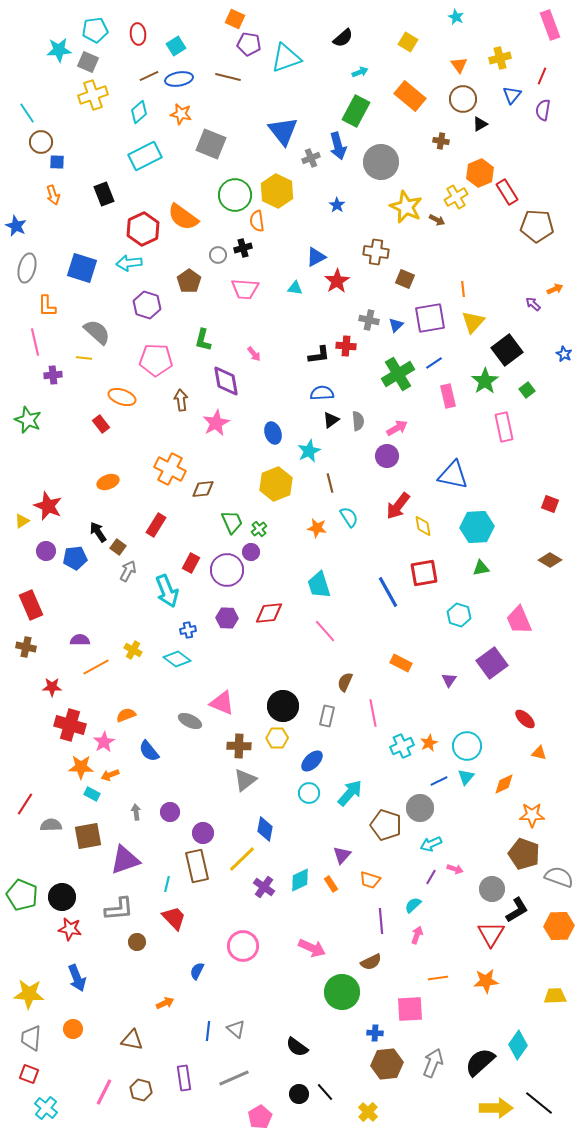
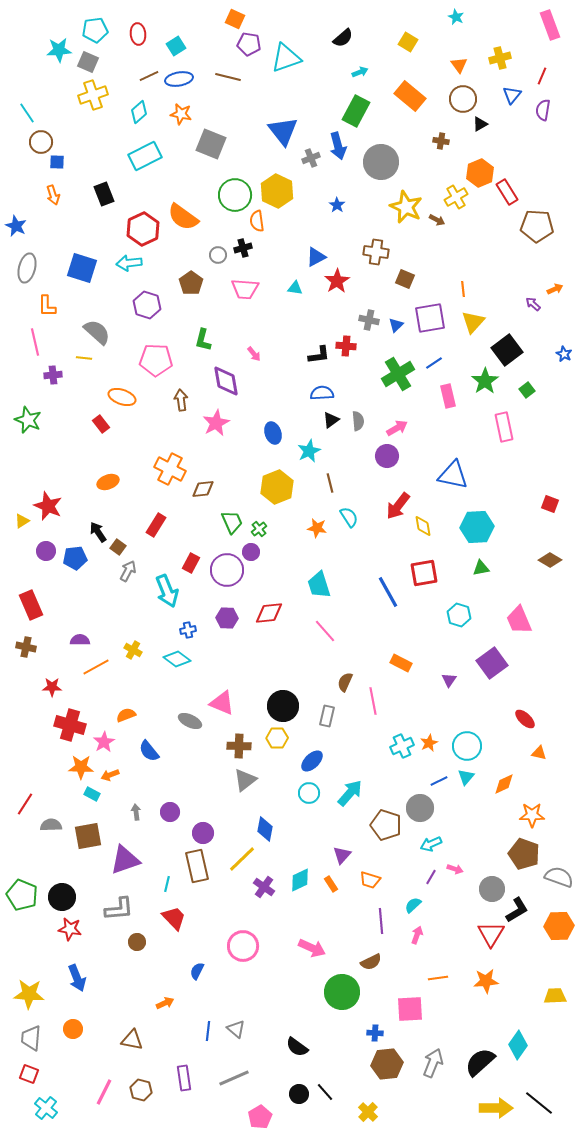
brown pentagon at (189, 281): moved 2 px right, 2 px down
yellow hexagon at (276, 484): moved 1 px right, 3 px down
pink line at (373, 713): moved 12 px up
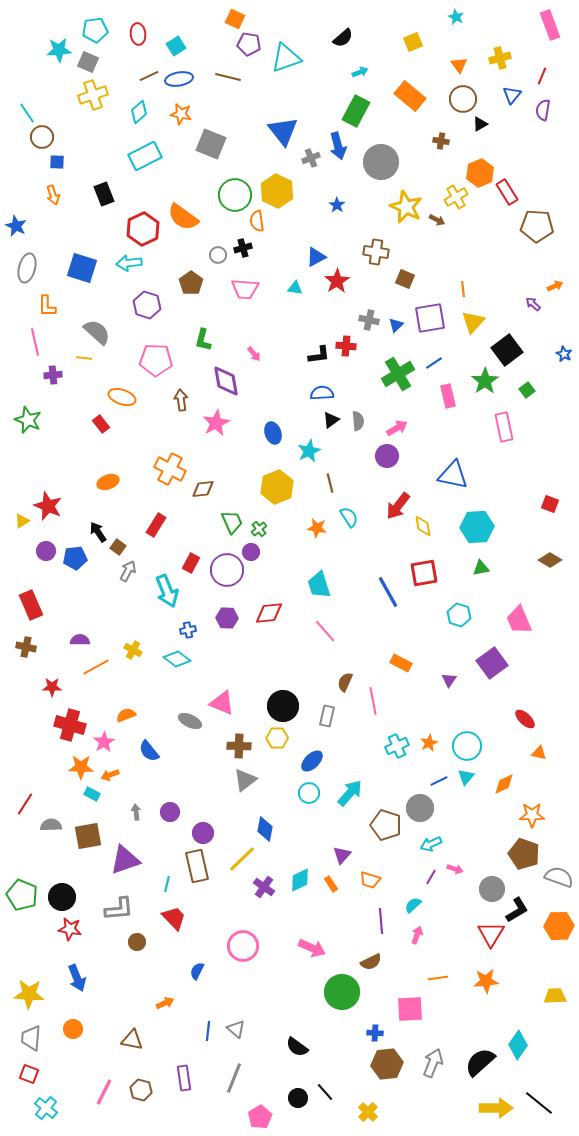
yellow square at (408, 42): moved 5 px right; rotated 36 degrees clockwise
brown circle at (41, 142): moved 1 px right, 5 px up
orange arrow at (555, 289): moved 3 px up
cyan cross at (402, 746): moved 5 px left
gray line at (234, 1078): rotated 44 degrees counterclockwise
black circle at (299, 1094): moved 1 px left, 4 px down
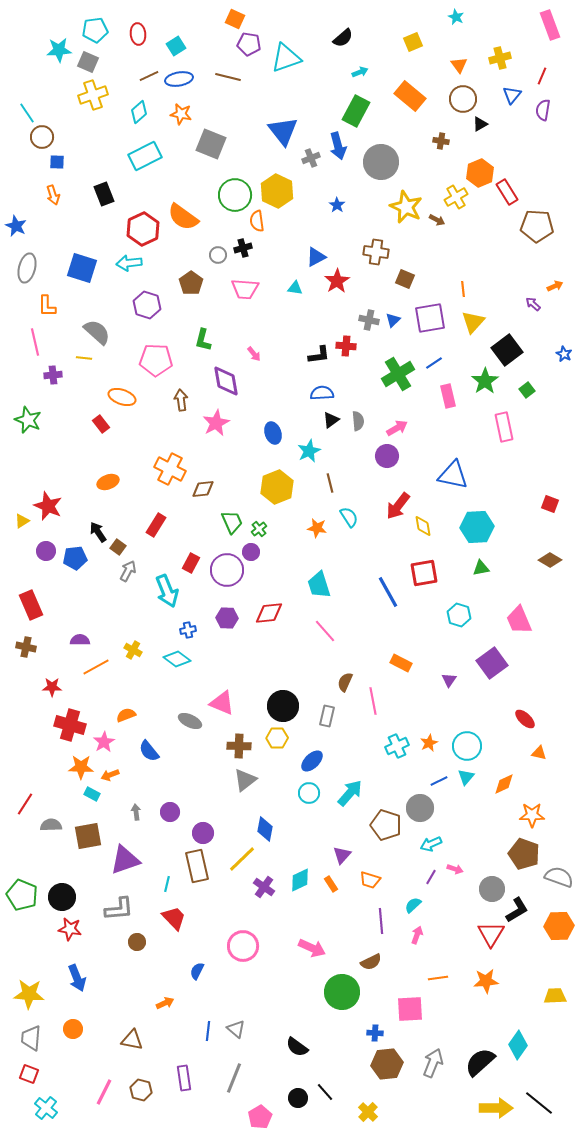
blue triangle at (396, 325): moved 3 px left, 5 px up
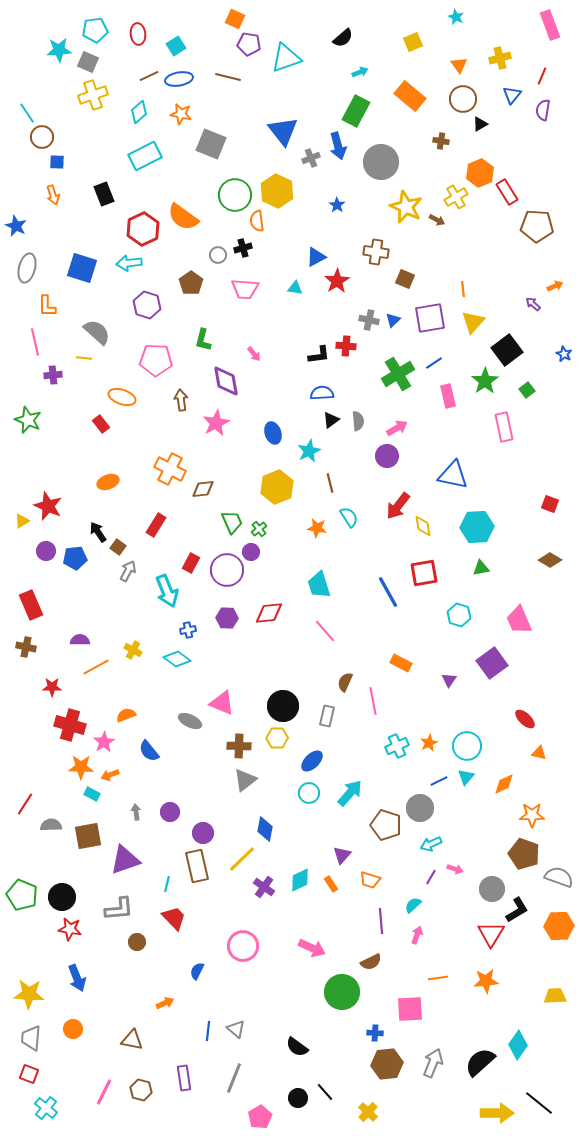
yellow arrow at (496, 1108): moved 1 px right, 5 px down
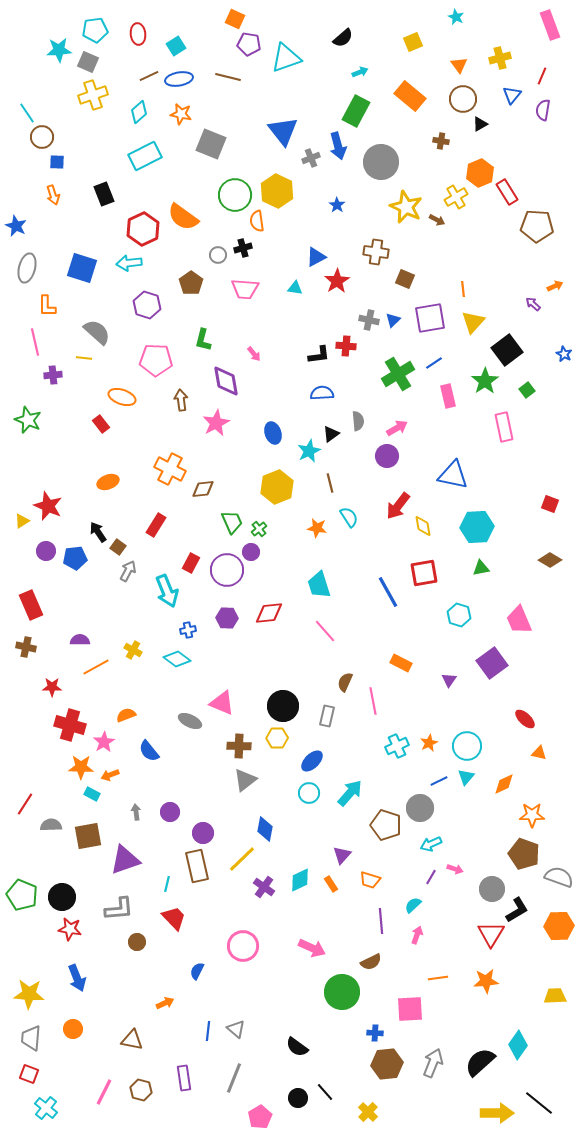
black triangle at (331, 420): moved 14 px down
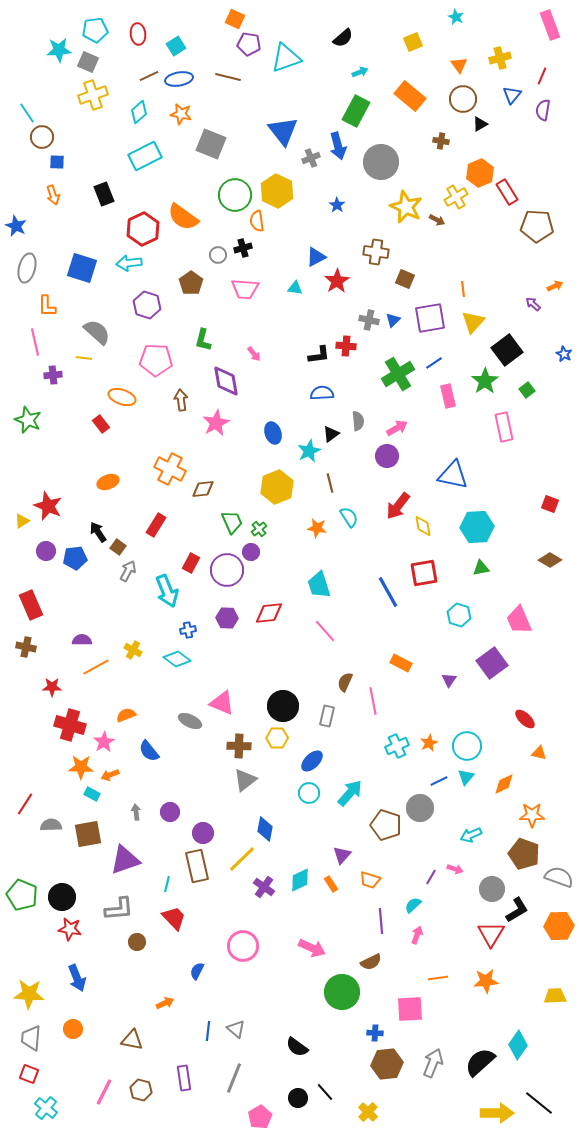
purple semicircle at (80, 640): moved 2 px right
brown square at (88, 836): moved 2 px up
cyan arrow at (431, 844): moved 40 px right, 9 px up
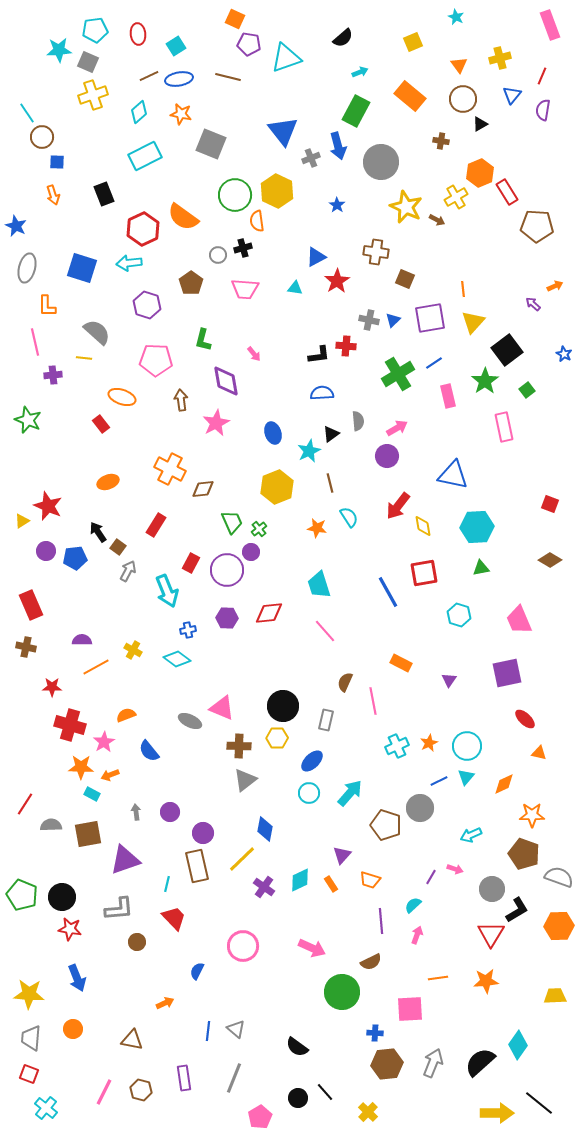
purple square at (492, 663): moved 15 px right, 10 px down; rotated 24 degrees clockwise
pink triangle at (222, 703): moved 5 px down
gray rectangle at (327, 716): moved 1 px left, 4 px down
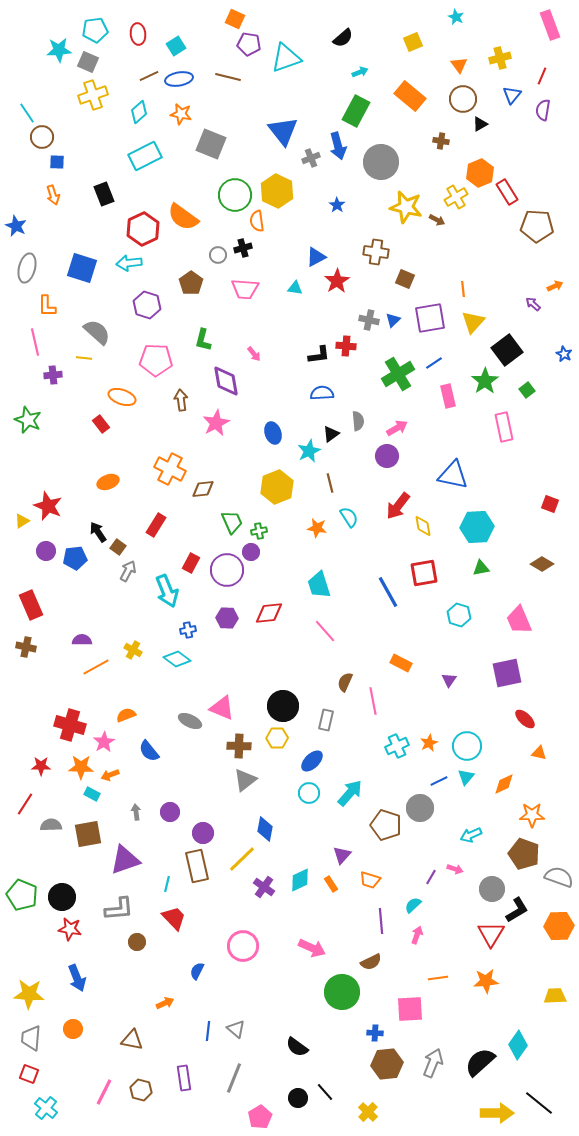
yellow star at (406, 207): rotated 12 degrees counterclockwise
green cross at (259, 529): moved 2 px down; rotated 28 degrees clockwise
brown diamond at (550, 560): moved 8 px left, 4 px down
red star at (52, 687): moved 11 px left, 79 px down
